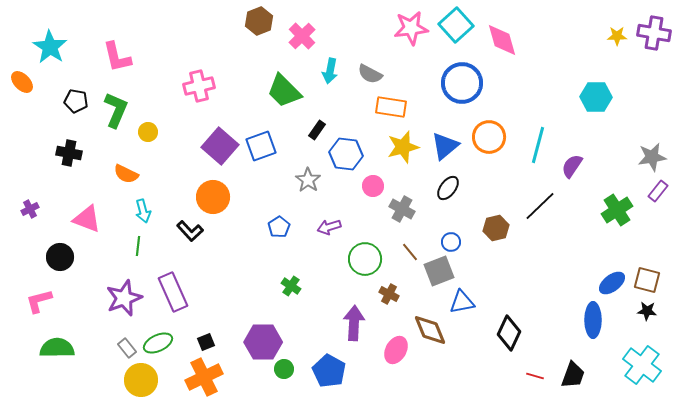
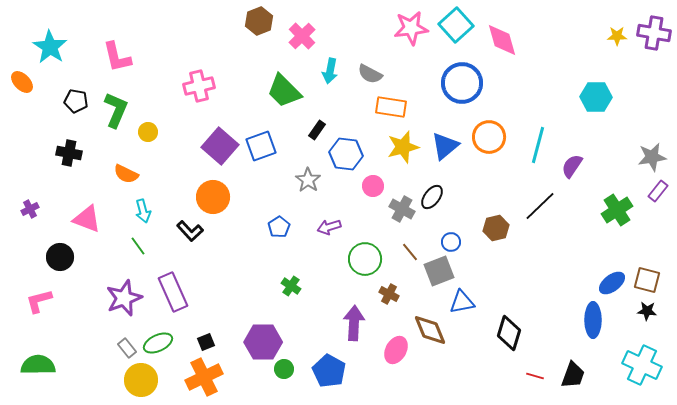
black ellipse at (448, 188): moved 16 px left, 9 px down
green line at (138, 246): rotated 42 degrees counterclockwise
black diamond at (509, 333): rotated 8 degrees counterclockwise
green semicircle at (57, 348): moved 19 px left, 17 px down
cyan cross at (642, 365): rotated 12 degrees counterclockwise
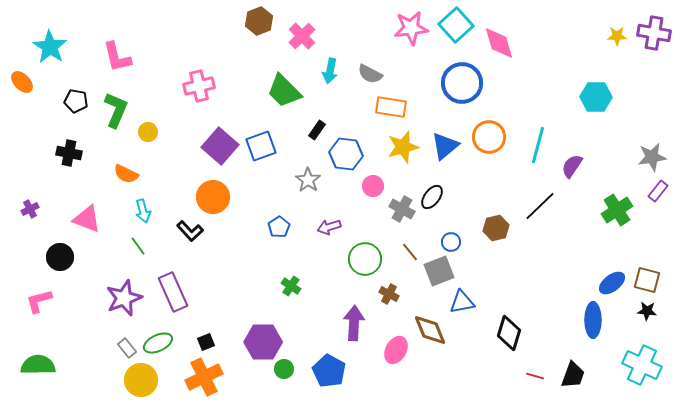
pink diamond at (502, 40): moved 3 px left, 3 px down
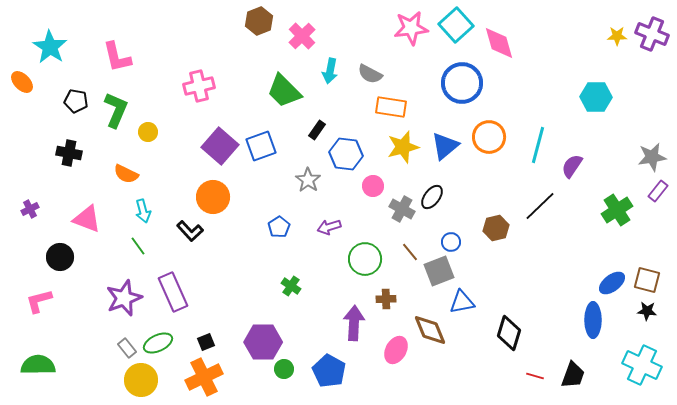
purple cross at (654, 33): moved 2 px left, 1 px down; rotated 12 degrees clockwise
brown cross at (389, 294): moved 3 px left, 5 px down; rotated 30 degrees counterclockwise
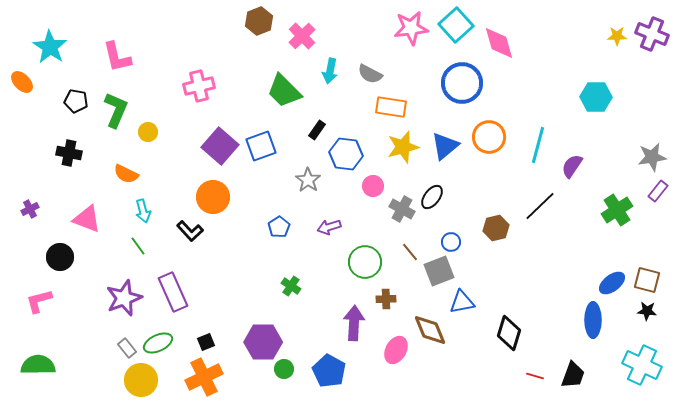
green circle at (365, 259): moved 3 px down
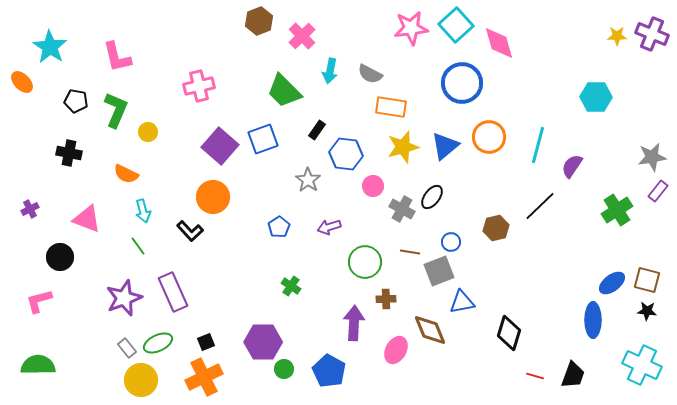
blue square at (261, 146): moved 2 px right, 7 px up
brown line at (410, 252): rotated 42 degrees counterclockwise
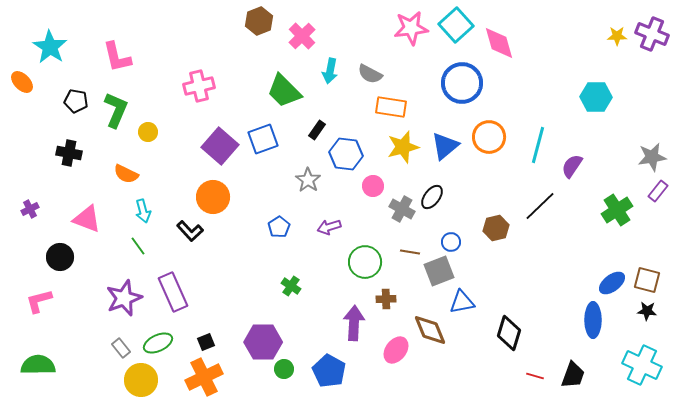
gray rectangle at (127, 348): moved 6 px left
pink ellipse at (396, 350): rotated 8 degrees clockwise
